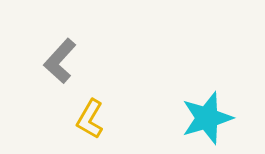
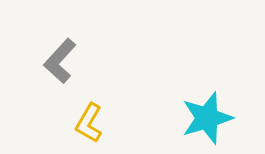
yellow L-shape: moved 1 px left, 4 px down
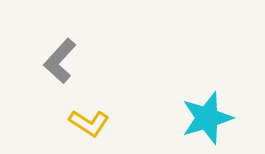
yellow L-shape: rotated 87 degrees counterclockwise
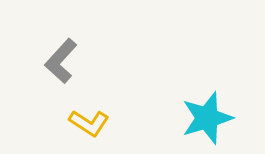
gray L-shape: moved 1 px right
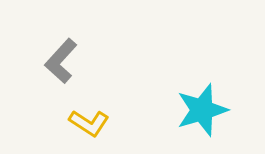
cyan star: moved 5 px left, 8 px up
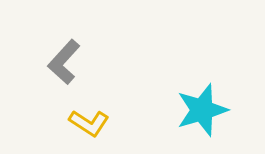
gray L-shape: moved 3 px right, 1 px down
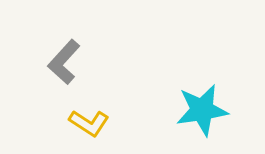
cyan star: rotated 8 degrees clockwise
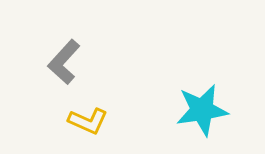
yellow L-shape: moved 1 px left, 2 px up; rotated 9 degrees counterclockwise
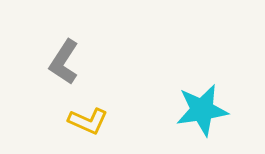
gray L-shape: rotated 9 degrees counterclockwise
